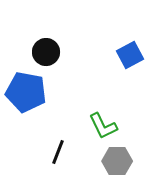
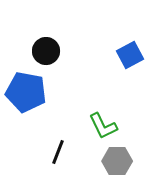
black circle: moved 1 px up
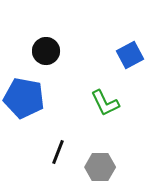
blue pentagon: moved 2 px left, 6 px down
green L-shape: moved 2 px right, 23 px up
gray hexagon: moved 17 px left, 6 px down
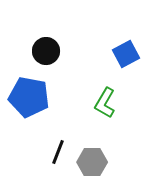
blue square: moved 4 px left, 1 px up
blue pentagon: moved 5 px right, 1 px up
green L-shape: rotated 56 degrees clockwise
gray hexagon: moved 8 px left, 5 px up
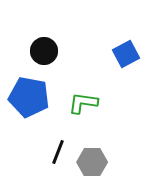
black circle: moved 2 px left
green L-shape: moved 22 px left; rotated 68 degrees clockwise
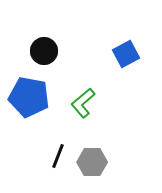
green L-shape: rotated 48 degrees counterclockwise
black line: moved 4 px down
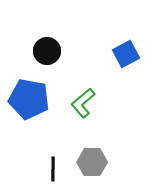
black circle: moved 3 px right
blue pentagon: moved 2 px down
black line: moved 5 px left, 13 px down; rotated 20 degrees counterclockwise
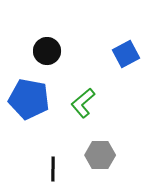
gray hexagon: moved 8 px right, 7 px up
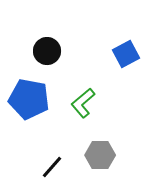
black line: moved 1 px left, 2 px up; rotated 40 degrees clockwise
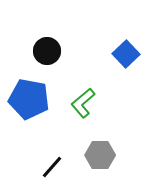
blue square: rotated 16 degrees counterclockwise
